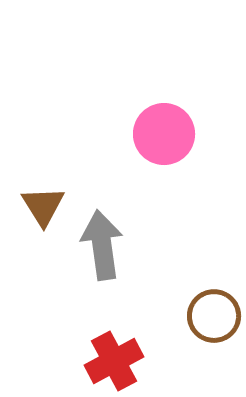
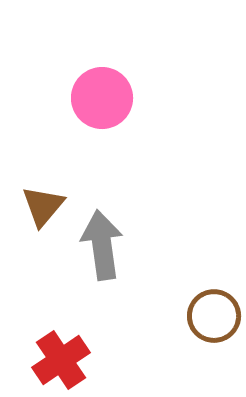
pink circle: moved 62 px left, 36 px up
brown triangle: rotated 12 degrees clockwise
red cross: moved 53 px left, 1 px up; rotated 6 degrees counterclockwise
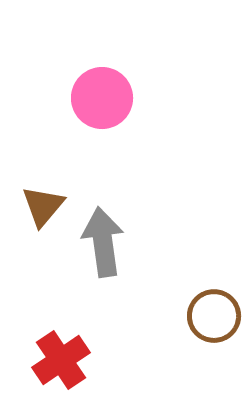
gray arrow: moved 1 px right, 3 px up
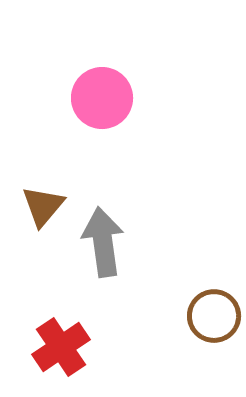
red cross: moved 13 px up
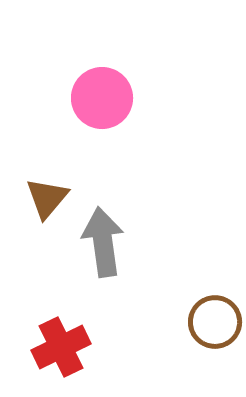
brown triangle: moved 4 px right, 8 px up
brown circle: moved 1 px right, 6 px down
red cross: rotated 8 degrees clockwise
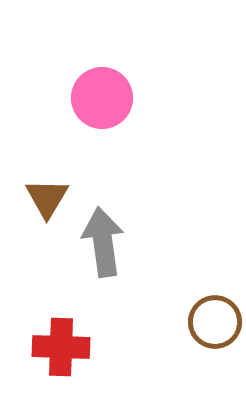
brown triangle: rotated 9 degrees counterclockwise
red cross: rotated 28 degrees clockwise
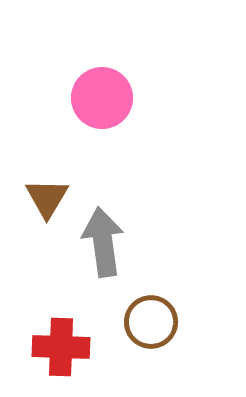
brown circle: moved 64 px left
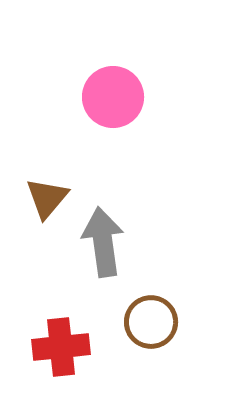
pink circle: moved 11 px right, 1 px up
brown triangle: rotated 9 degrees clockwise
red cross: rotated 8 degrees counterclockwise
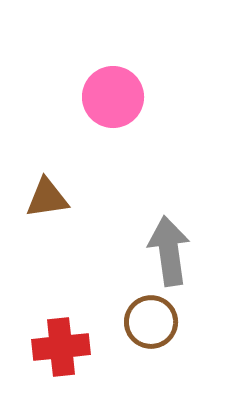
brown triangle: rotated 42 degrees clockwise
gray arrow: moved 66 px right, 9 px down
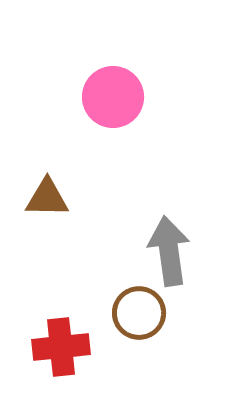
brown triangle: rotated 9 degrees clockwise
brown circle: moved 12 px left, 9 px up
